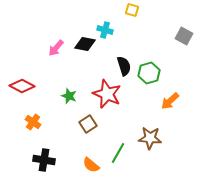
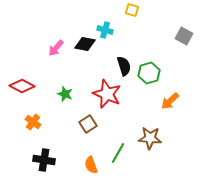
green star: moved 4 px left, 2 px up
orange semicircle: rotated 30 degrees clockwise
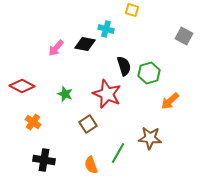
cyan cross: moved 1 px right, 1 px up
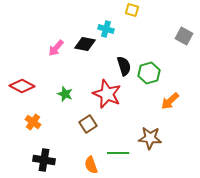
green line: rotated 60 degrees clockwise
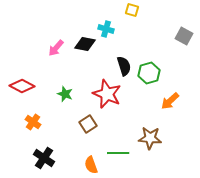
black cross: moved 2 px up; rotated 25 degrees clockwise
